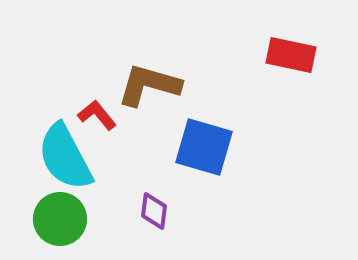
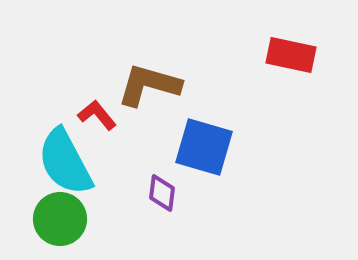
cyan semicircle: moved 5 px down
purple diamond: moved 8 px right, 18 px up
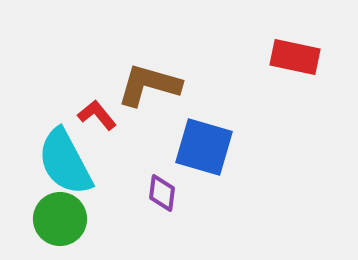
red rectangle: moved 4 px right, 2 px down
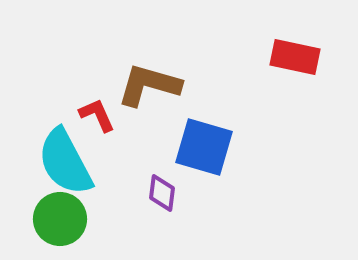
red L-shape: rotated 15 degrees clockwise
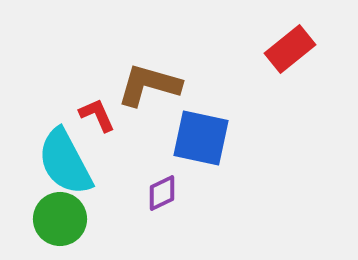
red rectangle: moved 5 px left, 8 px up; rotated 51 degrees counterclockwise
blue square: moved 3 px left, 9 px up; rotated 4 degrees counterclockwise
purple diamond: rotated 57 degrees clockwise
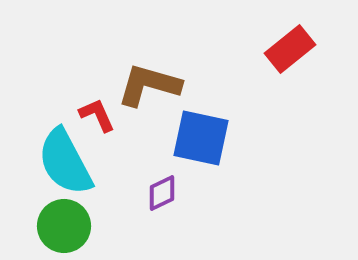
green circle: moved 4 px right, 7 px down
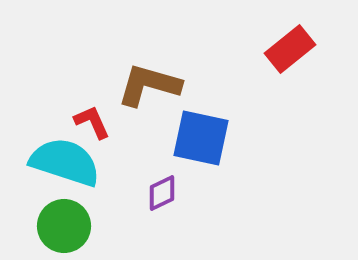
red L-shape: moved 5 px left, 7 px down
cyan semicircle: rotated 136 degrees clockwise
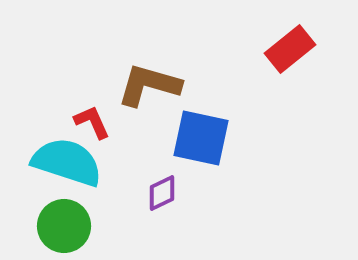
cyan semicircle: moved 2 px right
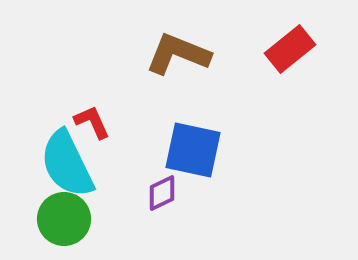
brown L-shape: moved 29 px right, 31 px up; rotated 6 degrees clockwise
blue square: moved 8 px left, 12 px down
cyan semicircle: moved 2 px down; rotated 134 degrees counterclockwise
green circle: moved 7 px up
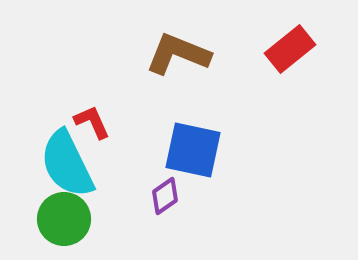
purple diamond: moved 3 px right, 3 px down; rotated 9 degrees counterclockwise
